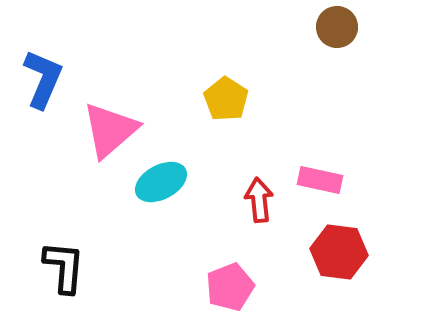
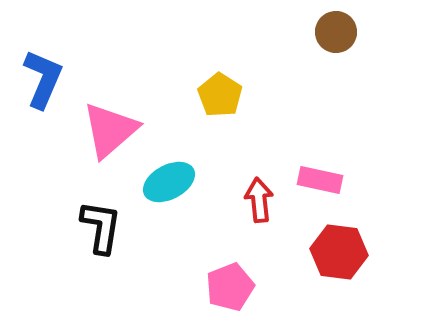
brown circle: moved 1 px left, 5 px down
yellow pentagon: moved 6 px left, 4 px up
cyan ellipse: moved 8 px right
black L-shape: moved 37 px right, 40 px up; rotated 4 degrees clockwise
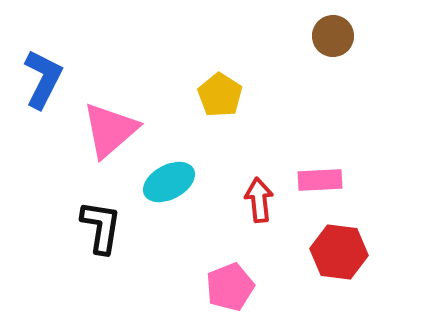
brown circle: moved 3 px left, 4 px down
blue L-shape: rotated 4 degrees clockwise
pink rectangle: rotated 15 degrees counterclockwise
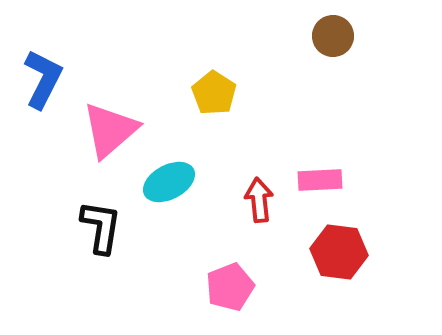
yellow pentagon: moved 6 px left, 2 px up
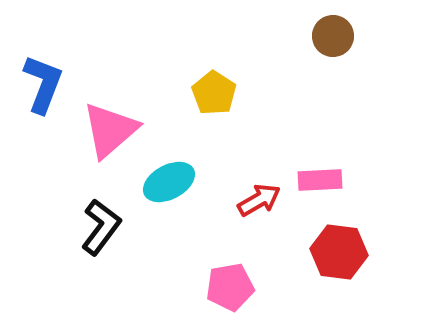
blue L-shape: moved 5 px down; rotated 6 degrees counterclockwise
red arrow: rotated 66 degrees clockwise
black L-shape: rotated 28 degrees clockwise
pink pentagon: rotated 12 degrees clockwise
